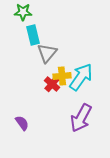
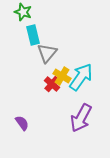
green star: rotated 18 degrees clockwise
yellow cross: rotated 36 degrees clockwise
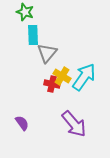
green star: moved 2 px right
cyan rectangle: rotated 12 degrees clockwise
cyan arrow: moved 3 px right
red cross: rotated 28 degrees counterclockwise
purple arrow: moved 7 px left, 6 px down; rotated 68 degrees counterclockwise
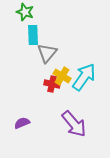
purple semicircle: rotated 77 degrees counterclockwise
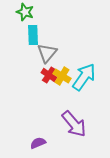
red cross: moved 3 px left, 9 px up; rotated 21 degrees clockwise
purple semicircle: moved 16 px right, 20 px down
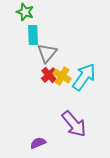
red cross: rotated 14 degrees clockwise
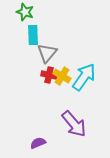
red cross: rotated 35 degrees counterclockwise
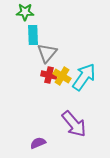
green star: rotated 18 degrees counterclockwise
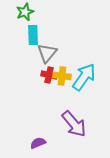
green star: rotated 24 degrees counterclockwise
yellow cross: rotated 24 degrees counterclockwise
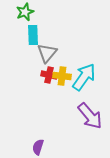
purple arrow: moved 16 px right, 8 px up
purple semicircle: moved 4 px down; rotated 49 degrees counterclockwise
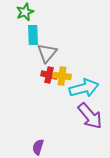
cyan arrow: moved 11 px down; rotated 40 degrees clockwise
